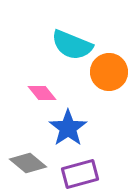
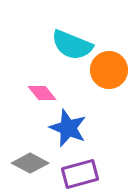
orange circle: moved 2 px up
blue star: rotated 15 degrees counterclockwise
gray diamond: moved 2 px right; rotated 12 degrees counterclockwise
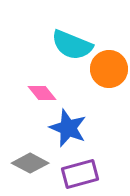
orange circle: moved 1 px up
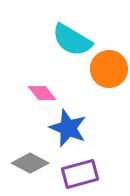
cyan semicircle: moved 5 px up; rotated 9 degrees clockwise
